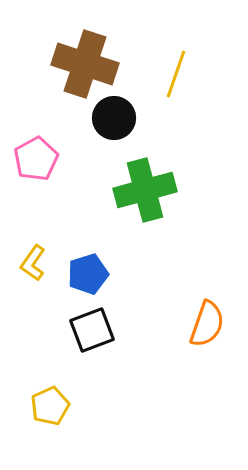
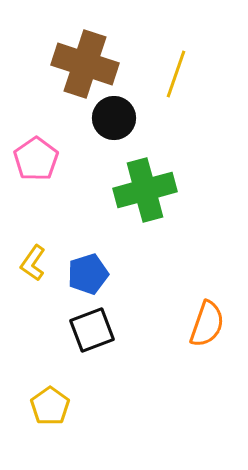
pink pentagon: rotated 6 degrees counterclockwise
yellow pentagon: rotated 12 degrees counterclockwise
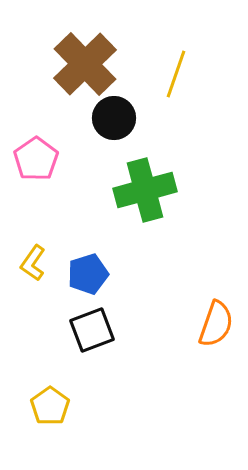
brown cross: rotated 28 degrees clockwise
orange semicircle: moved 9 px right
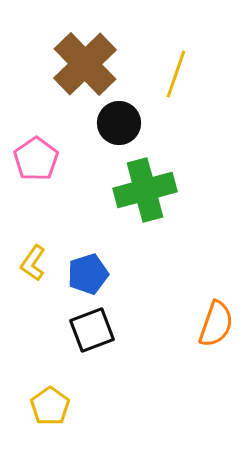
black circle: moved 5 px right, 5 px down
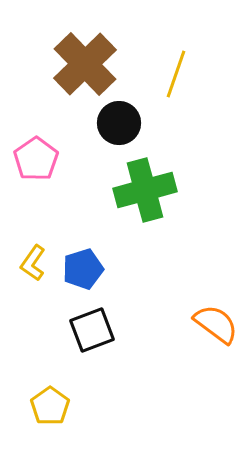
blue pentagon: moved 5 px left, 5 px up
orange semicircle: rotated 72 degrees counterclockwise
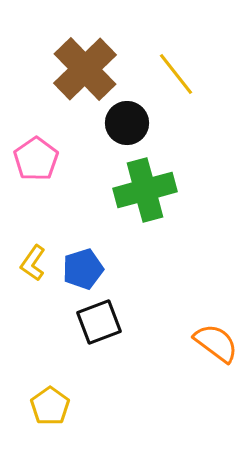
brown cross: moved 5 px down
yellow line: rotated 57 degrees counterclockwise
black circle: moved 8 px right
orange semicircle: moved 19 px down
black square: moved 7 px right, 8 px up
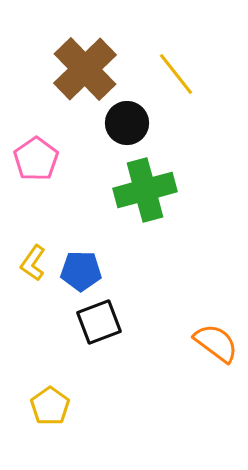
blue pentagon: moved 2 px left, 2 px down; rotated 18 degrees clockwise
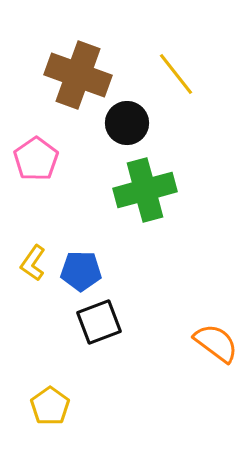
brown cross: moved 7 px left, 6 px down; rotated 26 degrees counterclockwise
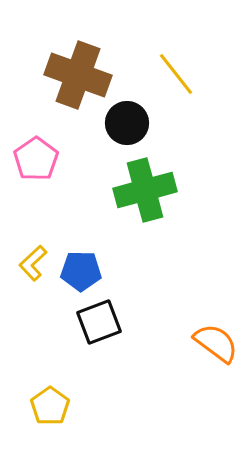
yellow L-shape: rotated 12 degrees clockwise
